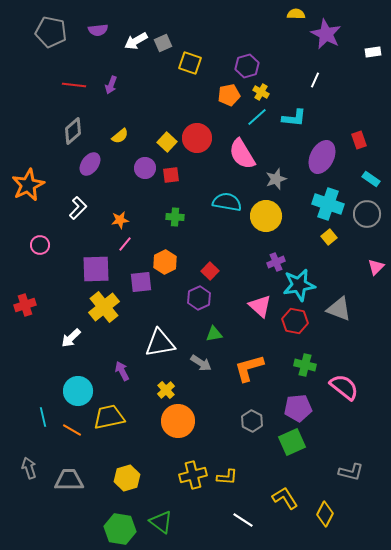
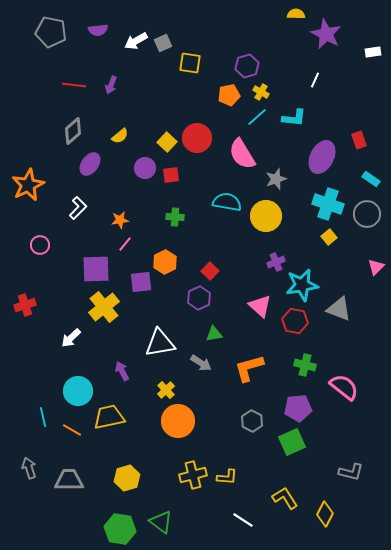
yellow square at (190, 63): rotated 10 degrees counterclockwise
cyan star at (299, 285): moved 3 px right
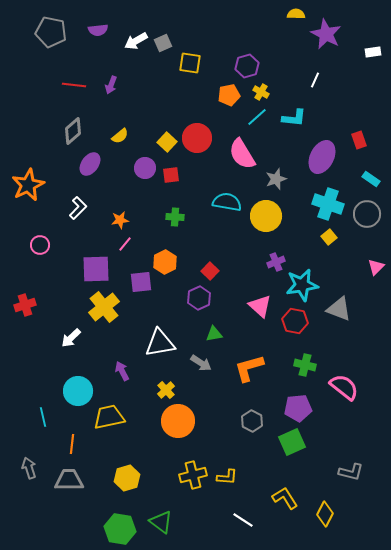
orange line at (72, 430): moved 14 px down; rotated 66 degrees clockwise
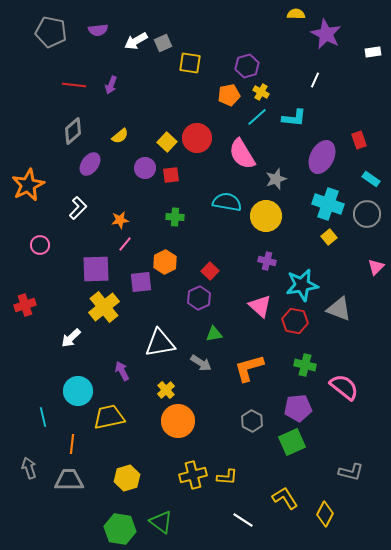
purple cross at (276, 262): moved 9 px left, 1 px up; rotated 36 degrees clockwise
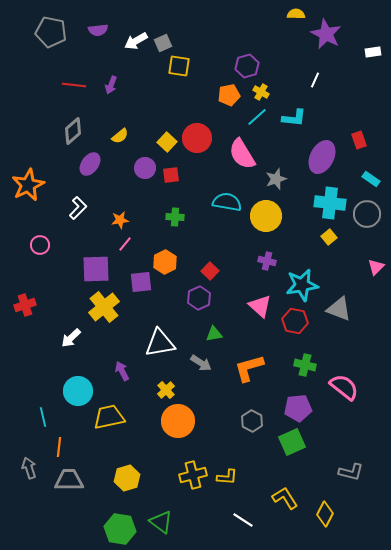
yellow square at (190, 63): moved 11 px left, 3 px down
cyan cross at (328, 204): moved 2 px right, 1 px up; rotated 12 degrees counterclockwise
orange line at (72, 444): moved 13 px left, 3 px down
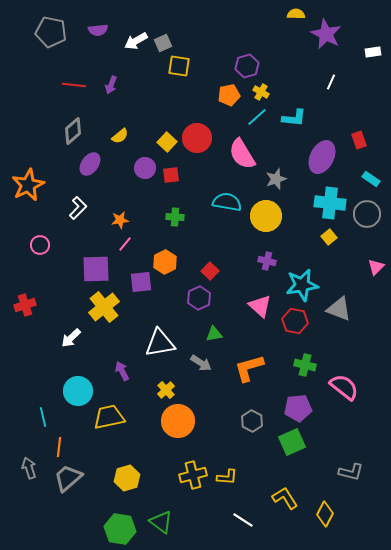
white line at (315, 80): moved 16 px right, 2 px down
gray trapezoid at (69, 480): moved 1 px left, 2 px up; rotated 40 degrees counterclockwise
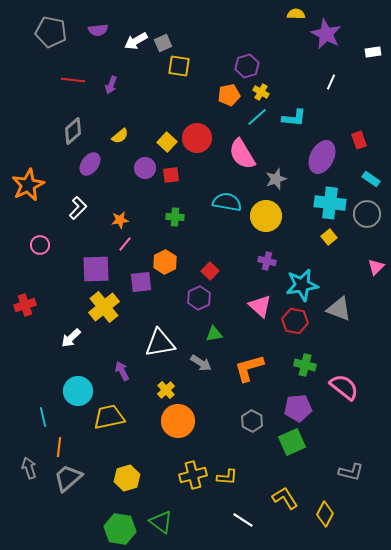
red line at (74, 85): moved 1 px left, 5 px up
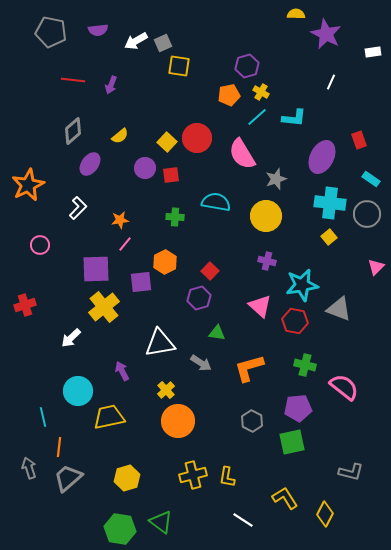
cyan semicircle at (227, 202): moved 11 px left
purple hexagon at (199, 298): rotated 10 degrees clockwise
green triangle at (214, 334): moved 3 px right, 1 px up; rotated 18 degrees clockwise
green square at (292, 442): rotated 12 degrees clockwise
yellow L-shape at (227, 477): rotated 95 degrees clockwise
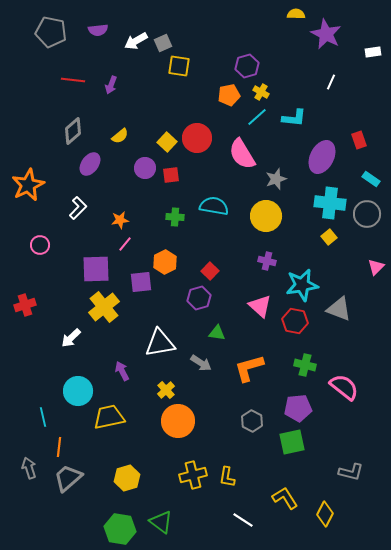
cyan semicircle at (216, 202): moved 2 px left, 4 px down
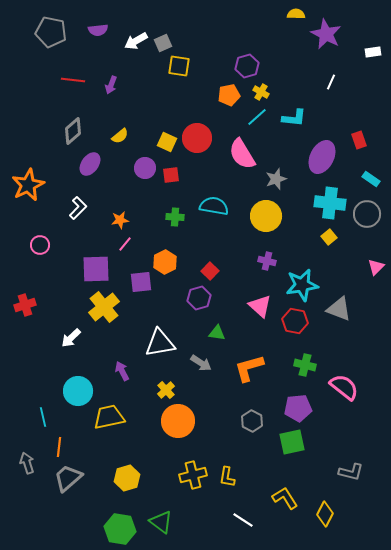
yellow square at (167, 142): rotated 18 degrees counterclockwise
gray arrow at (29, 468): moved 2 px left, 5 px up
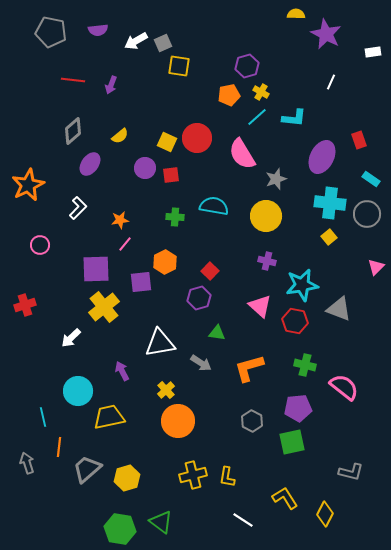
gray trapezoid at (68, 478): moved 19 px right, 9 px up
